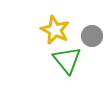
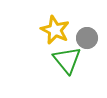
gray circle: moved 5 px left, 2 px down
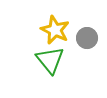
green triangle: moved 17 px left
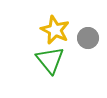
gray circle: moved 1 px right
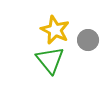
gray circle: moved 2 px down
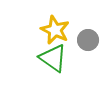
green triangle: moved 3 px right, 2 px up; rotated 16 degrees counterclockwise
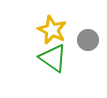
yellow star: moved 3 px left
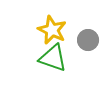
green triangle: rotated 16 degrees counterclockwise
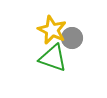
gray circle: moved 16 px left, 2 px up
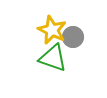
gray circle: moved 1 px right, 1 px up
